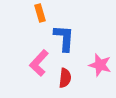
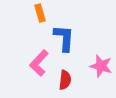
pink star: moved 1 px right, 1 px down
red semicircle: moved 2 px down
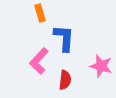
pink L-shape: moved 2 px up
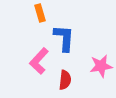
pink star: rotated 25 degrees counterclockwise
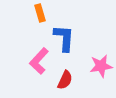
red semicircle: rotated 18 degrees clockwise
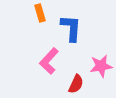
blue L-shape: moved 7 px right, 10 px up
pink L-shape: moved 10 px right
red semicircle: moved 11 px right, 4 px down
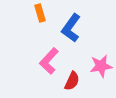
blue L-shape: rotated 148 degrees counterclockwise
red semicircle: moved 4 px left, 3 px up
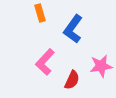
blue L-shape: moved 2 px right, 1 px down
pink L-shape: moved 4 px left, 1 px down
red semicircle: moved 1 px up
